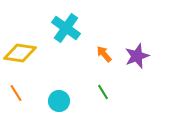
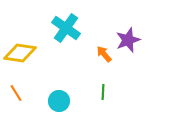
purple star: moved 9 px left, 16 px up
green line: rotated 35 degrees clockwise
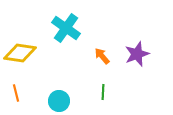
purple star: moved 9 px right, 14 px down
orange arrow: moved 2 px left, 2 px down
orange line: rotated 18 degrees clockwise
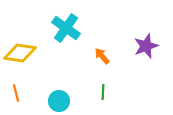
purple star: moved 9 px right, 8 px up
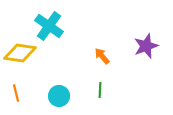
cyan cross: moved 17 px left, 2 px up
green line: moved 3 px left, 2 px up
cyan circle: moved 5 px up
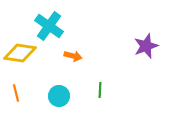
orange arrow: moved 29 px left; rotated 144 degrees clockwise
